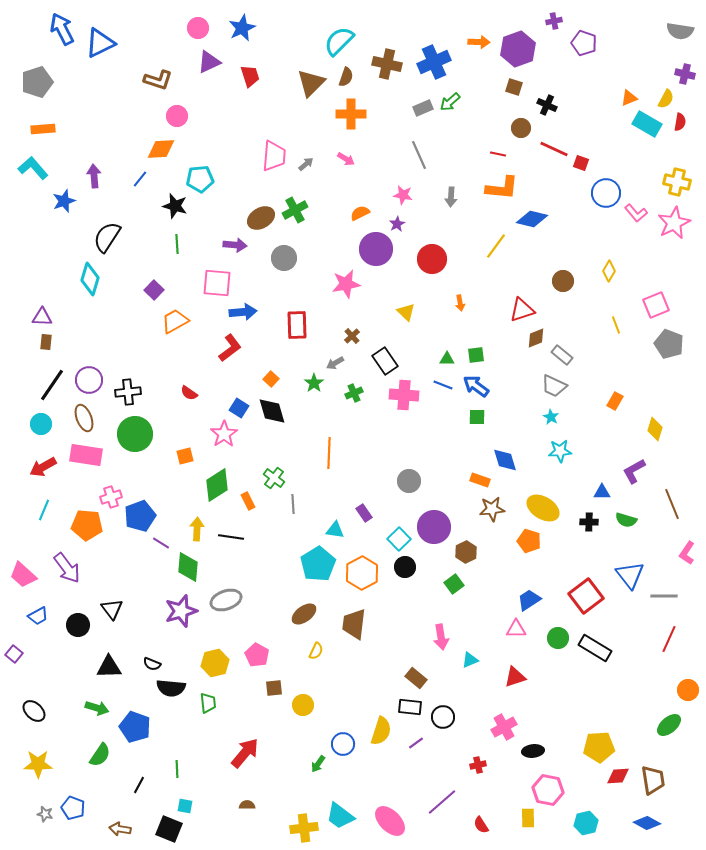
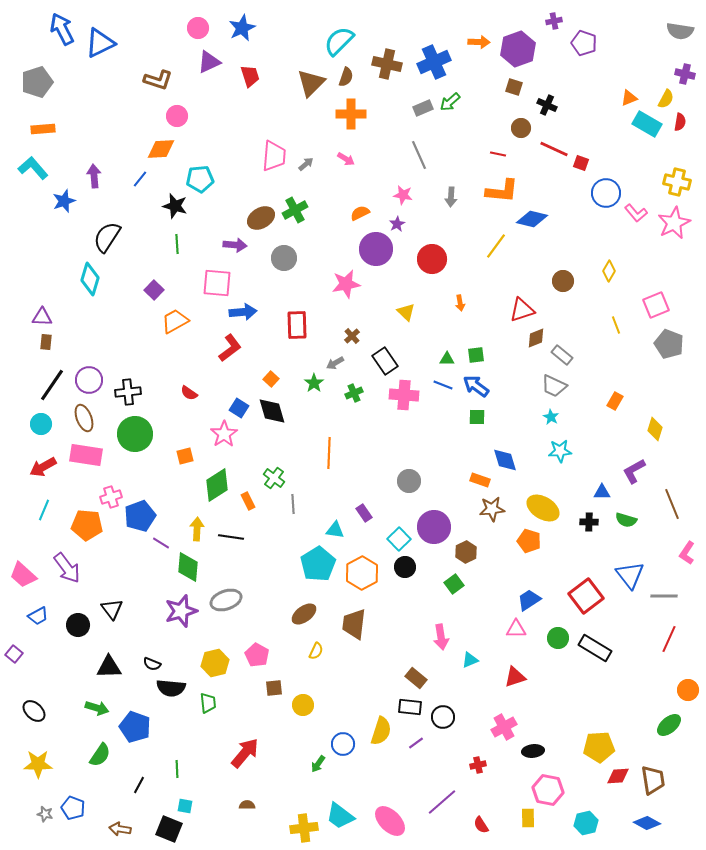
orange L-shape at (502, 188): moved 3 px down
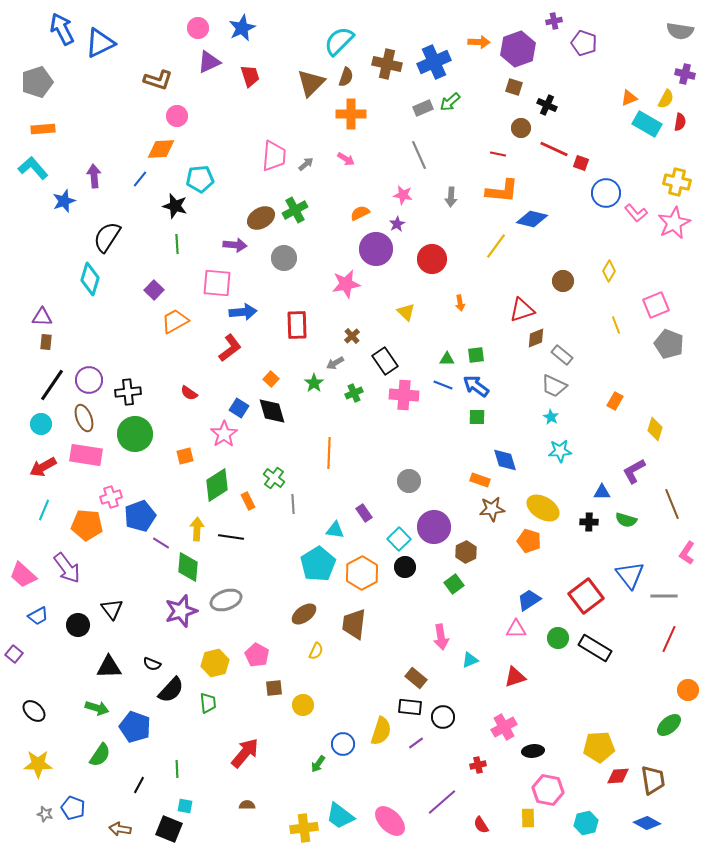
black semicircle at (171, 688): moved 2 px down; rotated 52 degrees counterclockwise
